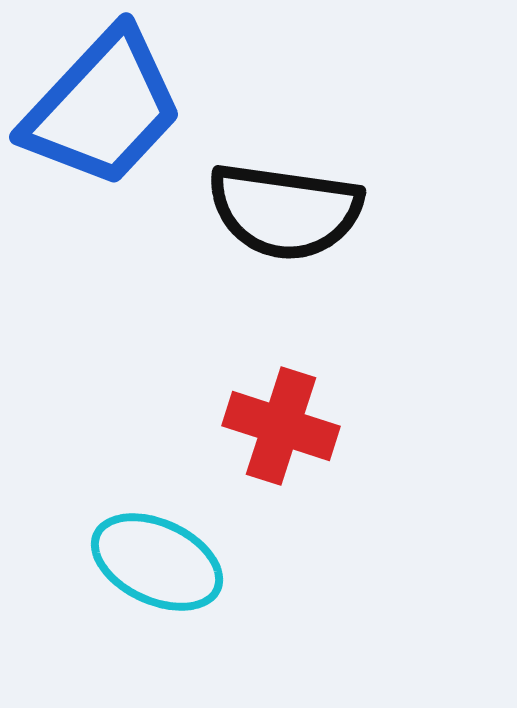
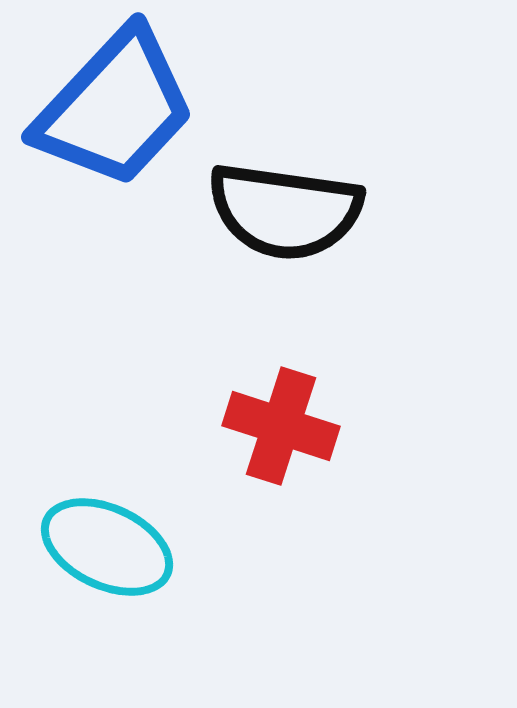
blue trapezoid: moved 12 px right
cyan ellipse: moved 50 px left, 15 px up
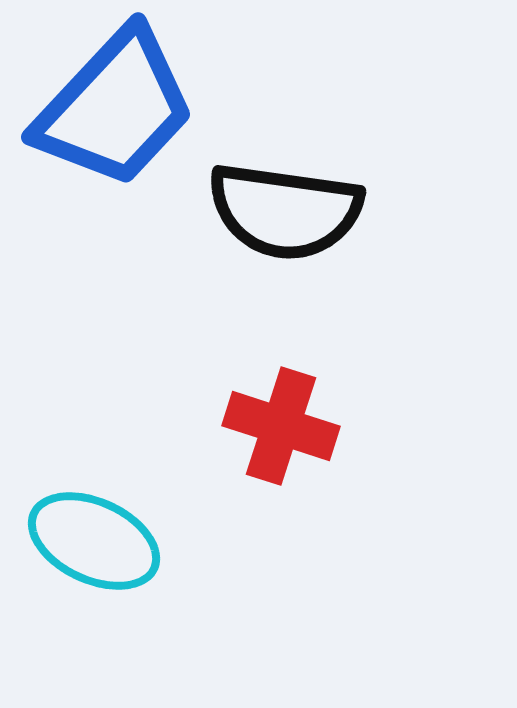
cyan ellipse: moved 13 px left, 6 px up
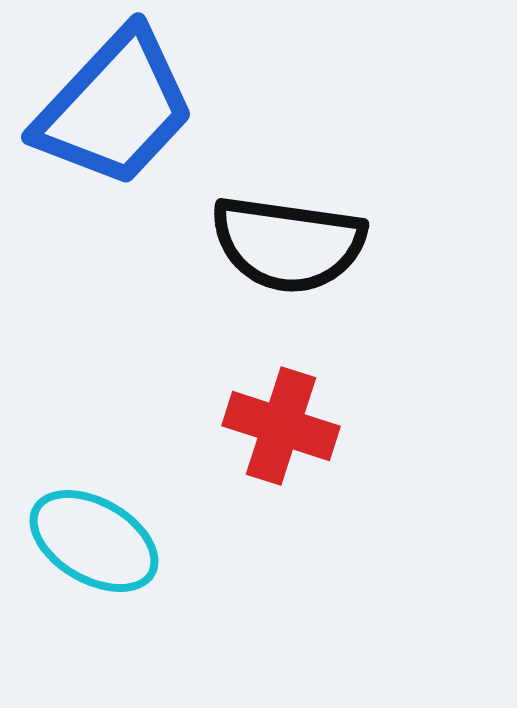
black semicircle: moved 3 px right, 33 px down
cyan ellipse: rotated 5 degrees clockwise
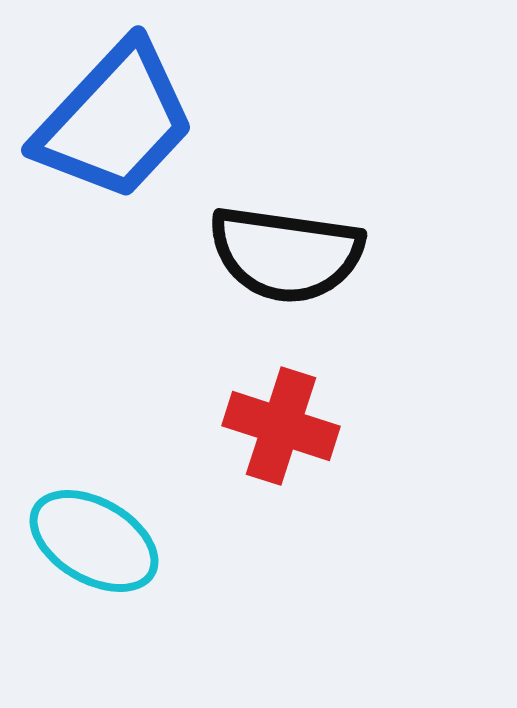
blue trapezoid: moved 13 px down
black semicircle: moved 2 px left, 10 px down
